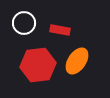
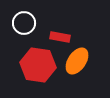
red rectangle: moved 7 px down
red hexagon: rotated 16 degrees clockwise
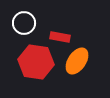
red hexagon: moved 2 px left, 3 px up
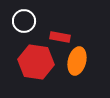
white circle: moved 2 px up
orange ellipse: rotated 20 degrees counterclockwise
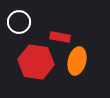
white circle: moved 5 px left, 1 px down
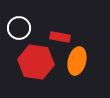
white circle: moved 6 px down
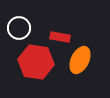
orange ellipse: moved 3 px right, 1 px up; rotated 12 degrees clockwise
